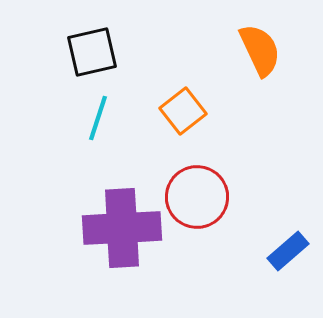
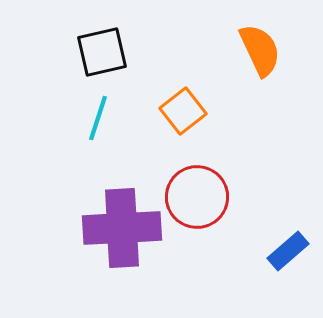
black square: moved 10 px right
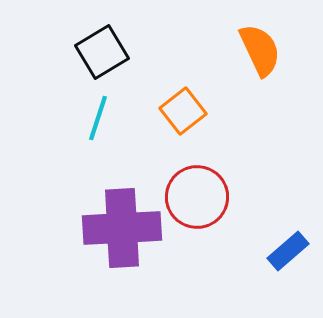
black square: rotated 18 degrees counterclockwise
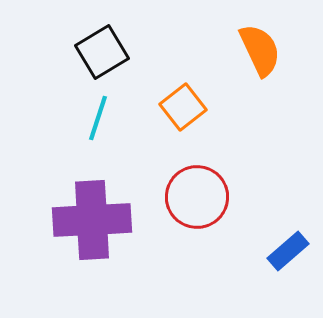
orange square: moved 4 px up
purple cross: moved 30 px left, 8 px up
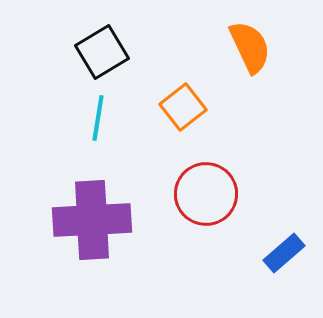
orange semicircle: moved 10 px left, 3 px up
cyan line: rotated 9 degrees counterclockwise
red circle: moved 9 px right, 3 px up
blue rectangle: moved 4 px left, 2 px down
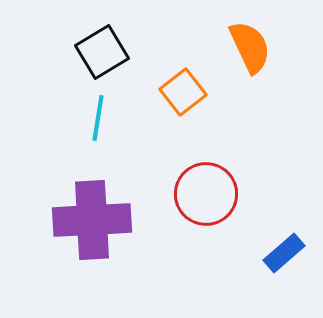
orange square: moved 15 px up
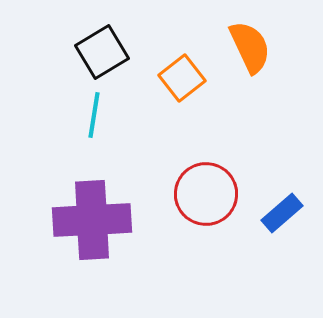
orange square: moved 1 px left, 14 px up
cyan line: moved 4 px left, 3 px up
blue rectangle: moved 2 px left, 40 px up
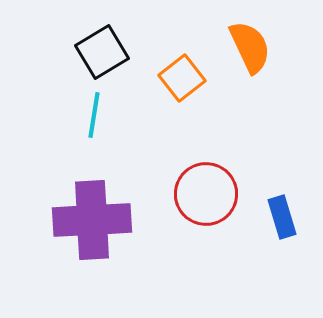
blue rectangle: moved 4 px down; rotated 66 degrees counterclockwise
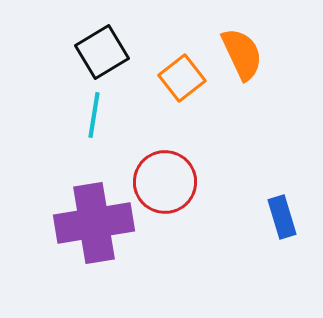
orange semicircle: moved 8 px left, 7 px down
red circle: moved 41 px left, 12 px up
purple cross: moved 2 px right, 3 px down; rotated 6 degrees counterclockwise
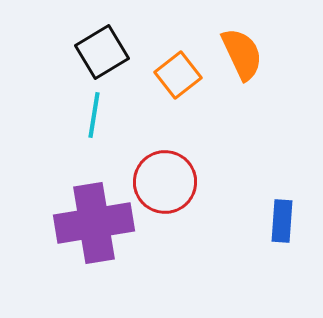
orange square: moved 4 px left, 3 px up
blue rectangle: moved 4 px down; rotated 21 degrees clockwise
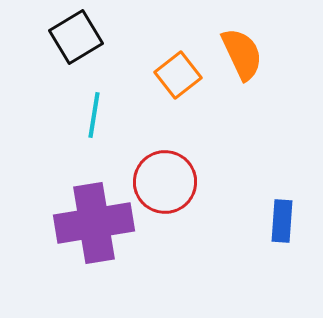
black square: moved 26 px left, 15 px up
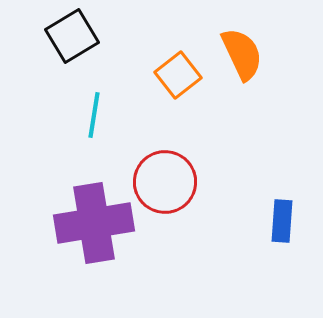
black square: moved 4 px left, 1 px up
